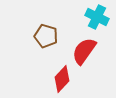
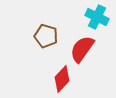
red semicircle: moved 2 px left, 2 px up
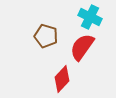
cyan cross: moved 7 px left
red semicircle: moved 2 px up
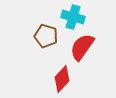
cyan cross: moved 17 px left; rotated 10 degrees counterclockwise
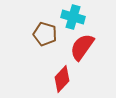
brown pentagon: moved 1 px left, 2 px up
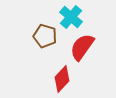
cyan cross: moved 2 px left; rotated 25 degrees clockwise
brown pentagon: moved 2 px down
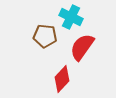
cyan cross: rotated 15 degrees counterclockwise
brown pentagon: rotated 10 degrees counterclockwise
